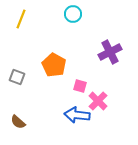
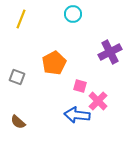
orange pentagon: moved 2 px up; rotated 15 degrees clockwise
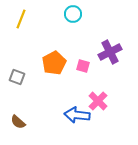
pink square: moved 3 px right, 20 px up
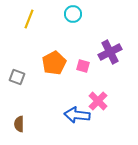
yellow line: moved 8 px right
brown semicircle: moved 1 px right, 2 px down; rotated 49 degrees clockwise
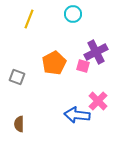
purple cross: moved 14 px left
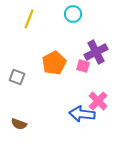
blue arrow: moved 5 px right, 1 px up
brown semicircle: rotated 70 degrees counterclockwise
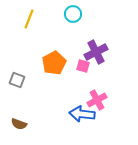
gray square: moved 3 px down
pink cross: moved 1 px left, 1 px up; rotated 18 degrees clockwise
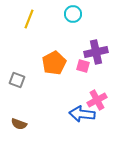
purple cross: rotated 15 degrees clockwise
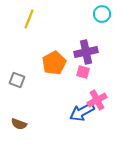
cyan circle: moved 29 px right
purple cross: moved 10 px left
pink square: moved 6 px down
blue arrow: moved 2 px up; rotated 35 degrees counterclockwise
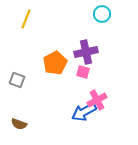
yellow line: moved 3 px left
orange pentagon: moved 1 px right
blue arrow: moved 2 px right
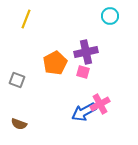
cyan circle: moved 8 px right, 2 px down
pink cross: moved 3 px right, 4 px down
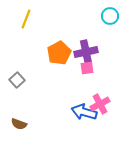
orange pentagon: moved 4 px right, 10 px up
pink square: moved 4 px right, 4 px up; rotated 24 degrees counterclockwise
gray square: rotated 28 degrees clockwise
blue arrow: rotated 45 degrees clockwise
